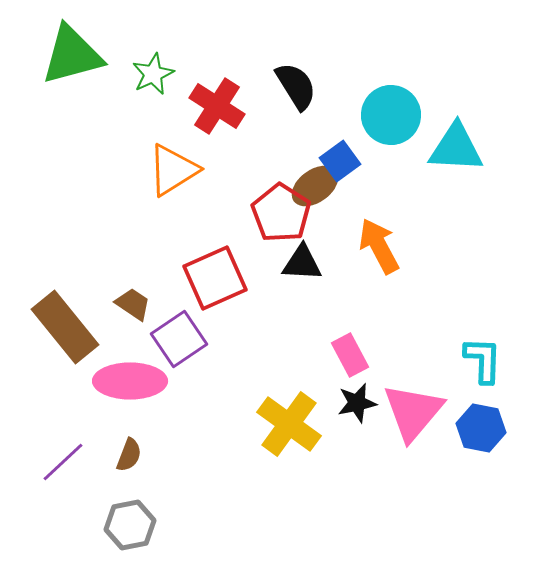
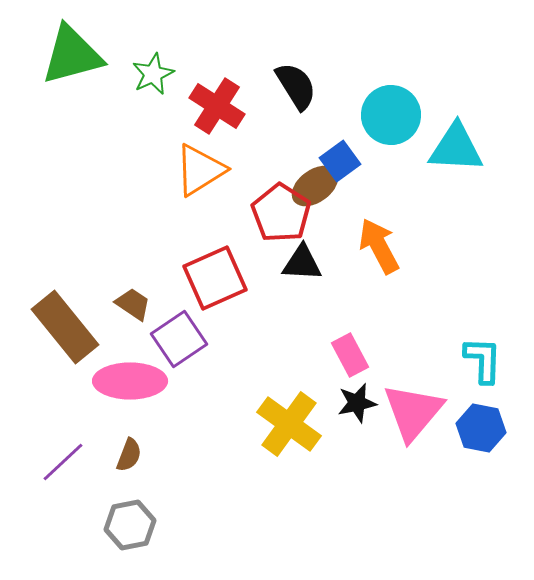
orange triangle: moved 27 px right
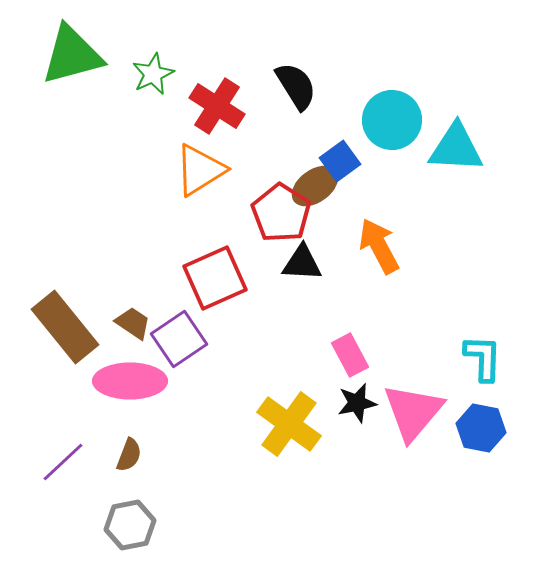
cyan circle: moved 1 px right, 5 px down
brown trapezoid: moved 19 px down
cyan L-shape: moved 2 px up
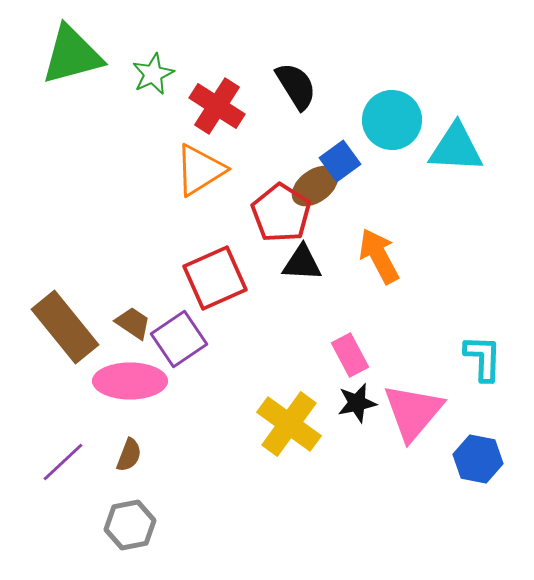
orange arrow: moved 10 px down
blue hexagon: moved 3 px left, 31 px down
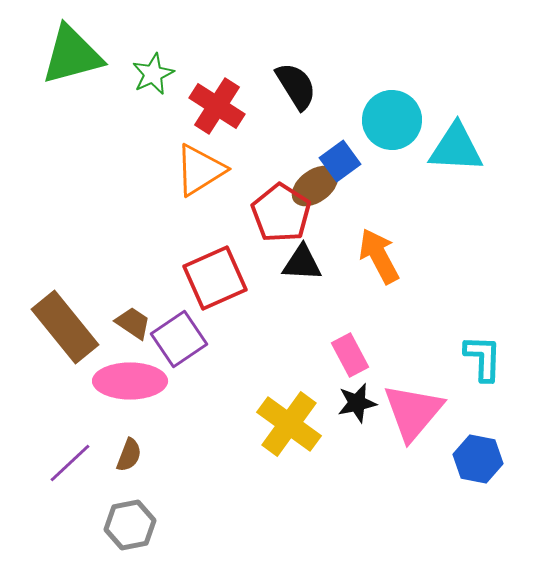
purple line: moved 7 px right, 1 px down
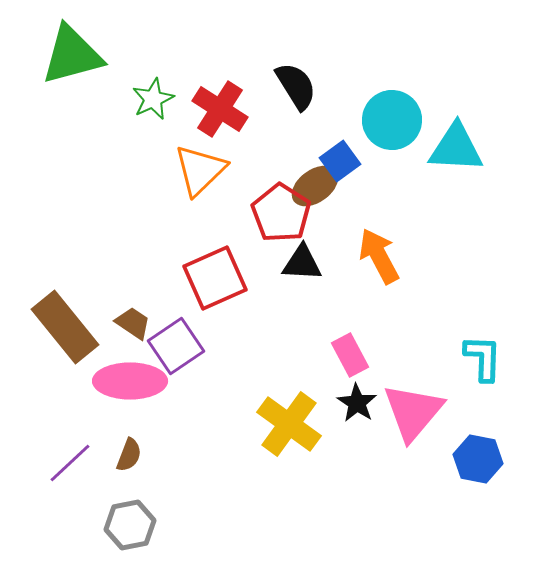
green star: moved 25 px down
red cross: moved 3 px right, 3 px down
orange triangle: rotated 12 degrees counterclockwise
purple square: moved 3 px left, 7 px down
black star: rotated 27 degrees counterclockwise
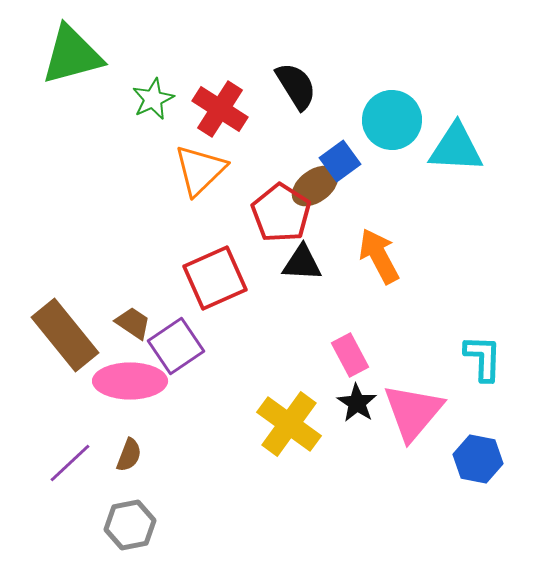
brown rectangle: moved 8 px down
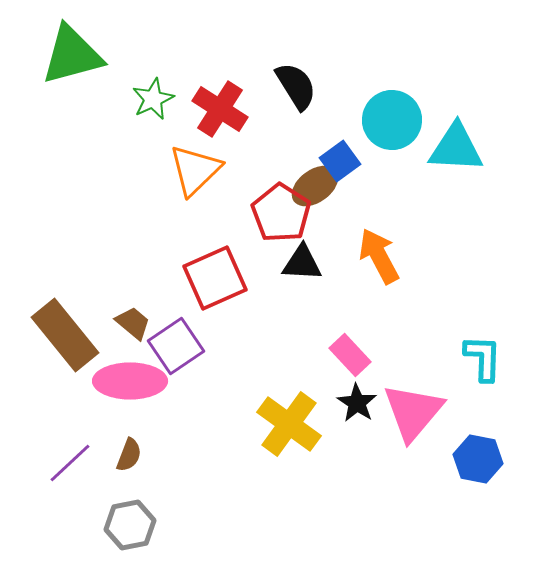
orange triangle: moved 5 px left
brown trapezoid: rotated 6 degrees clockwise
pink rectangle: rotated 15 degrees counterclockwise
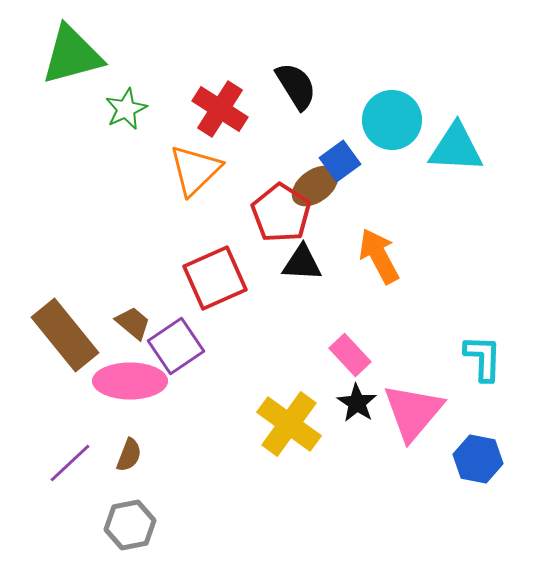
green star: moved 27 px left, 10 px down
